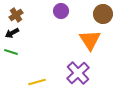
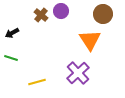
brown cross: moved 25 px right; rotated 16 degrees counterclockwise
green line: moved 6 px down
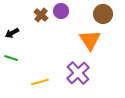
yellow line: moved 3 px right
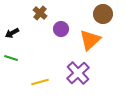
purple circle: moved 18 px down
brown cross: moved 1 px left, 2 px up
orange triangle: rotated 20 degrees clockwise
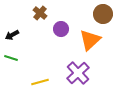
black arrow: moved 2 px down
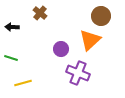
brown circle: moved 2 px left, 2 px down
purple circle: moved 20 px down
black arrow: moved 8 px up; rotated 32 degrees clockwise
purple cross: rotated 25 degrees counterclockwise
yellow line: moved 17 px left, 1 px down
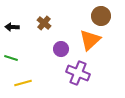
brown cross: moved 4 px right, 10 px down
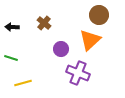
brown circle: moved 2 px left, 1 px up
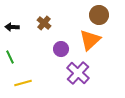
green line: moved 1 px left, 1 px up; rotated 48 degrees clockwise
purple cross: rotated 20 degrees clockwise
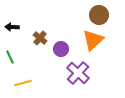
brown cross: moved 4 px left, 15 px down
orange triangle: moved 3 px right
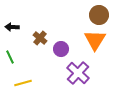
orange triangle: moved 2 px right; rotated 15 degrees counterclockwise
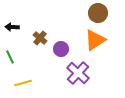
brown circle: moved 1 px left, 2 px up
orange triangle: rotated 25 degrees clockwise
